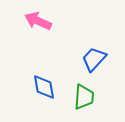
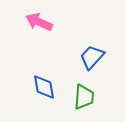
pink arrow: moved 1 px right, 1 px down
blue trapezoid: moved 2 px left, 2 px up
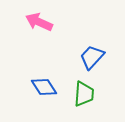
blue diamond: rotated 24 degrees counterclockwise
green trapezoid: moved 3 px up
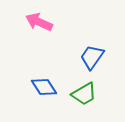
blue trapezoid: rotated 8 degrees counterclockwise
green trapezoid: rotated 56 degrees clockwise
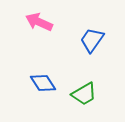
blue trapezoid: moved 17 px up
blue diamond: moved 1 px left, 4 px up
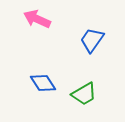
pink arrow: moved 2 px left, 3 px up
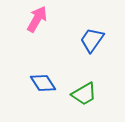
pink arrow: rotated 96 degrees clockwise
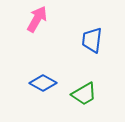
blue trapezoid: rotated 28 degrees counterclockwise
blue diamond: rotated 28 degrees counterclockwise
